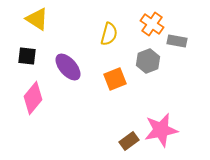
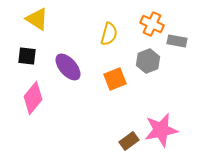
orange cross: rotated 10 degrees counterclockwise
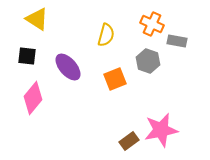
yellow semicircle: moved 3 px left, 1 px down
gray hexagon: rotated 20 degrees counterclockwise
